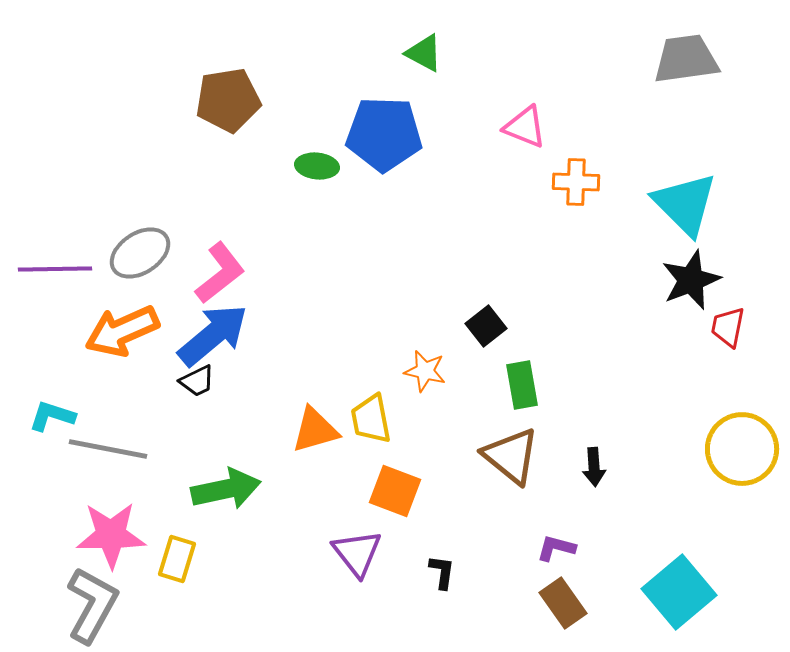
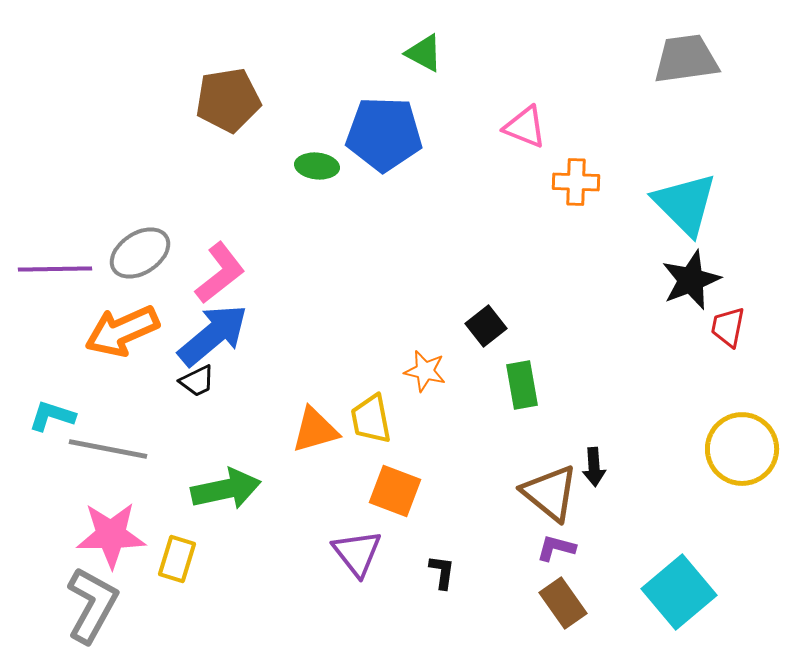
brown triangle: moved 39 px right, 37 px down
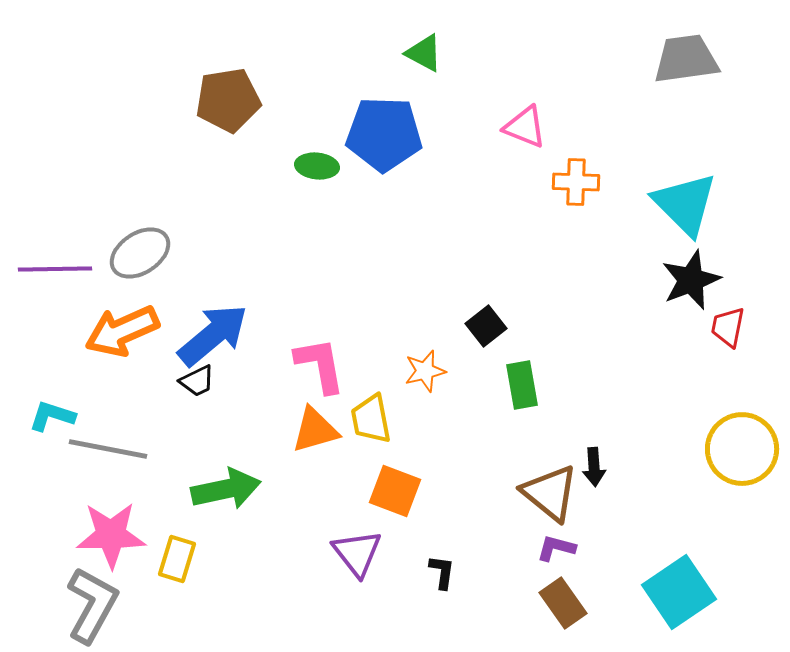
pink L-shape: moved 100 px right, 92 px down; rotated 62 degrees counterclockwise
orange star: rotated 27 degrees counterclockwise
cyan square: rotated 6 degrees clockwise
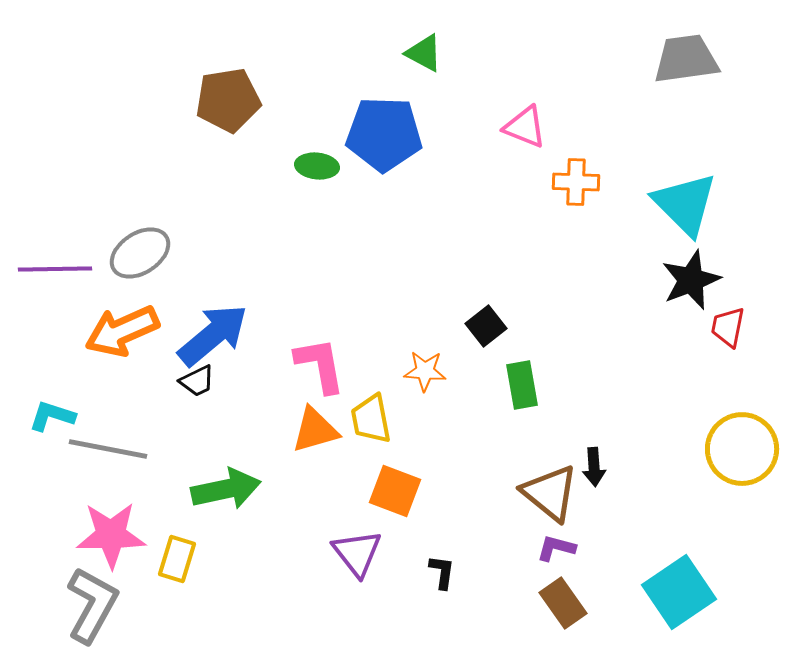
orange star: rotated 18 degrees clockwise
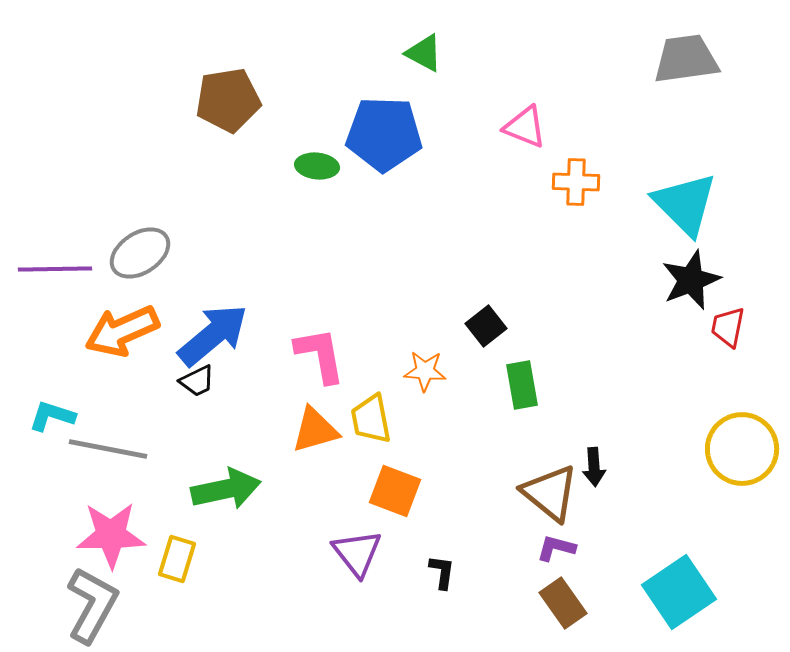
pink L-shape: moved 10 px up
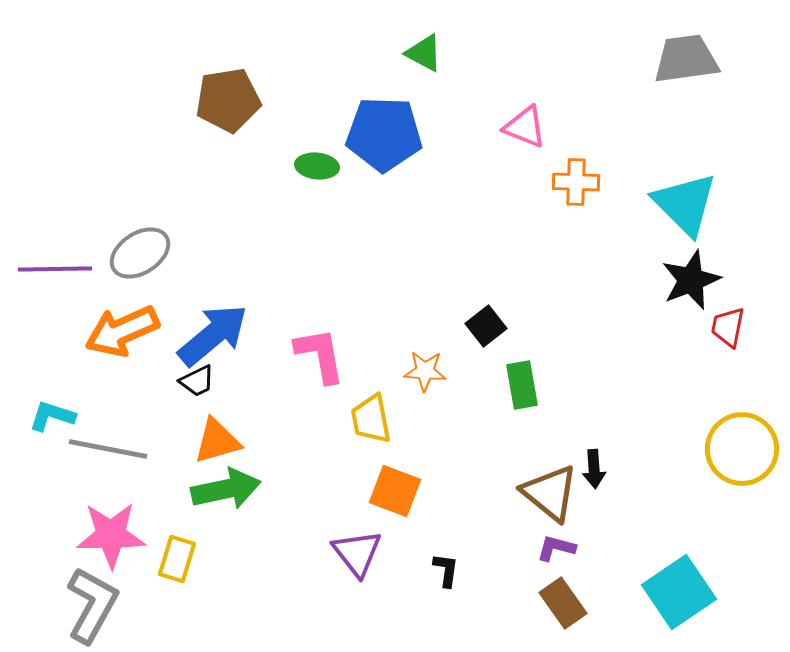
orange triangle: moved 98 px left, 11 px down
black arrow: moved 2 px down
black L-shape: moved 4 px right, 2 px up
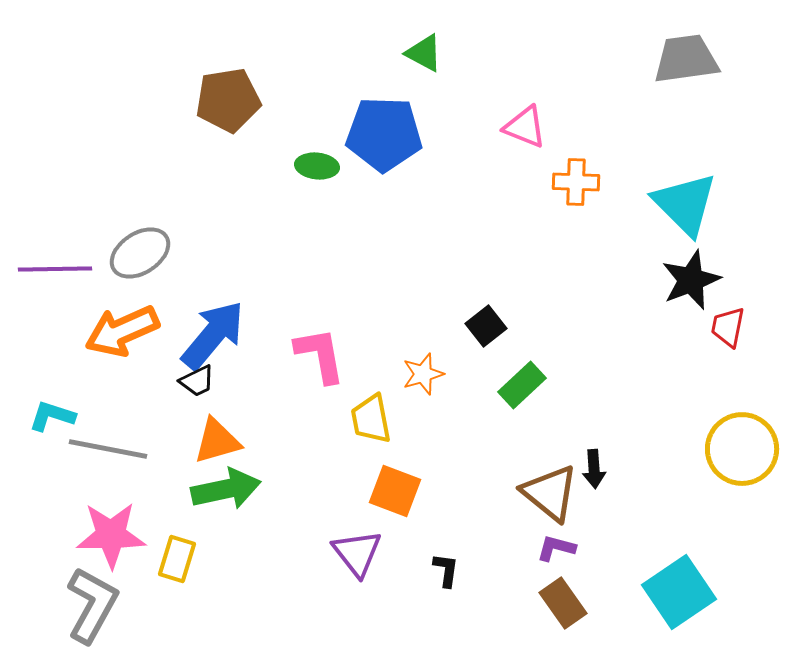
blue arrow: rotated 10 degrees counterclockwise
orange star: moved 2 px left, 3 px down; rotated 21 degrees counterclockwise
green rectangle: rotated 57 degrees clockwise
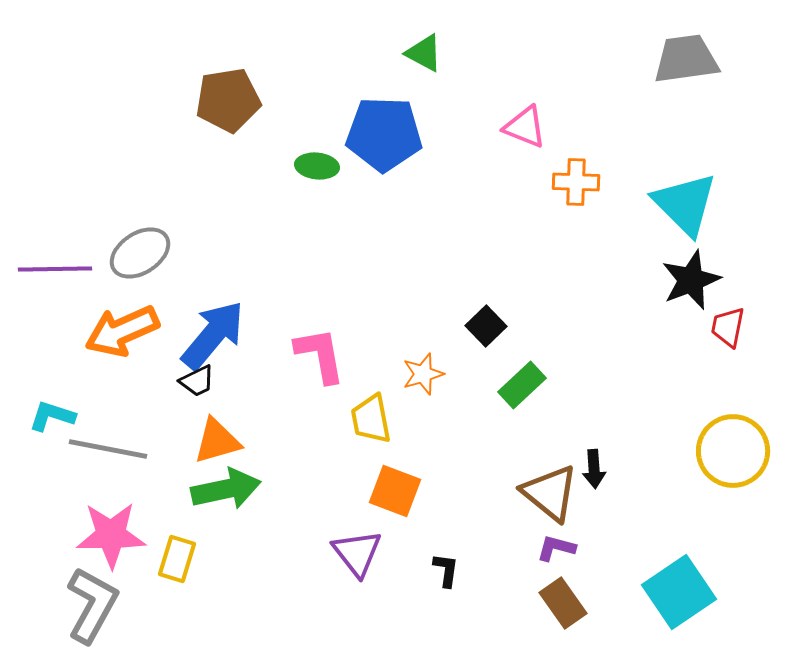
black square: rotated 6 degrees counterclockwise
yellow circle: moved 9 px left, 2 px down
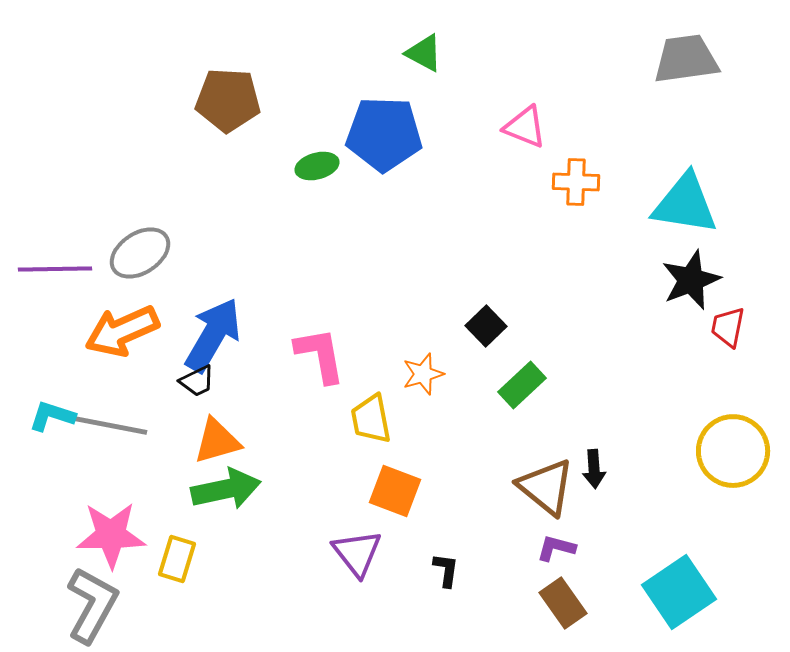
brown pentagon: rotated 12 degrees clockwise
green ellipse: rotated 21 degrees counterclockwise
cyan triangle: rotated 36 degrees counterclockwise
blue arrow: rotated 10 degrees counterclockwise
gray line: moved 24 px up
brown triangle: moved 4 px left, 6 px up
